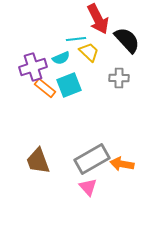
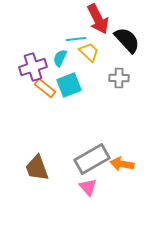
cyan semicircle: moved 1 px left; rotated 138 degrees clockwise
brown trapezoid: moved 1 px left, 7 px down
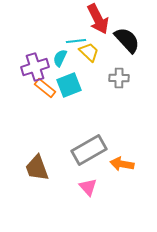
cyan line: moved 2 px down
purple cross: moved 2 px right
gray rectangle: moved 3 px left, 9 px up
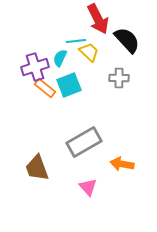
gray rectangle: moved 5 px left, 8 px up
